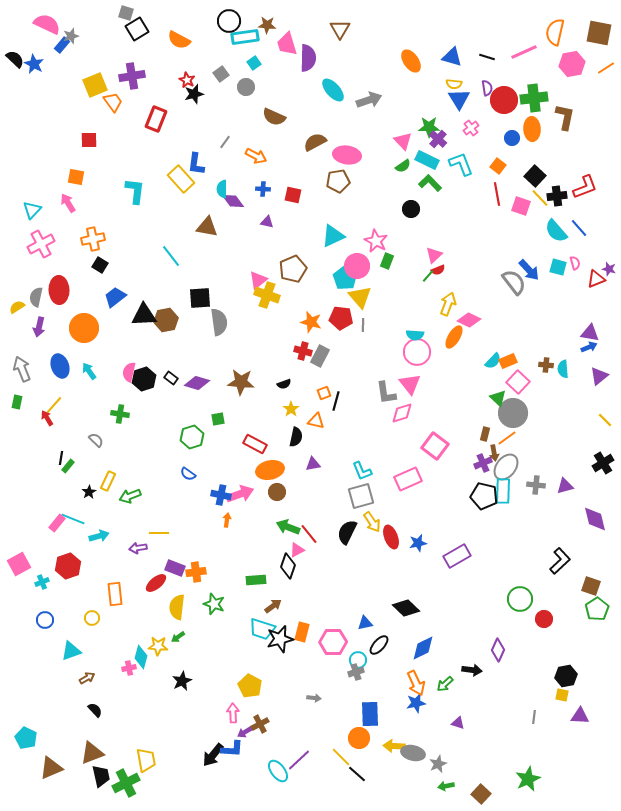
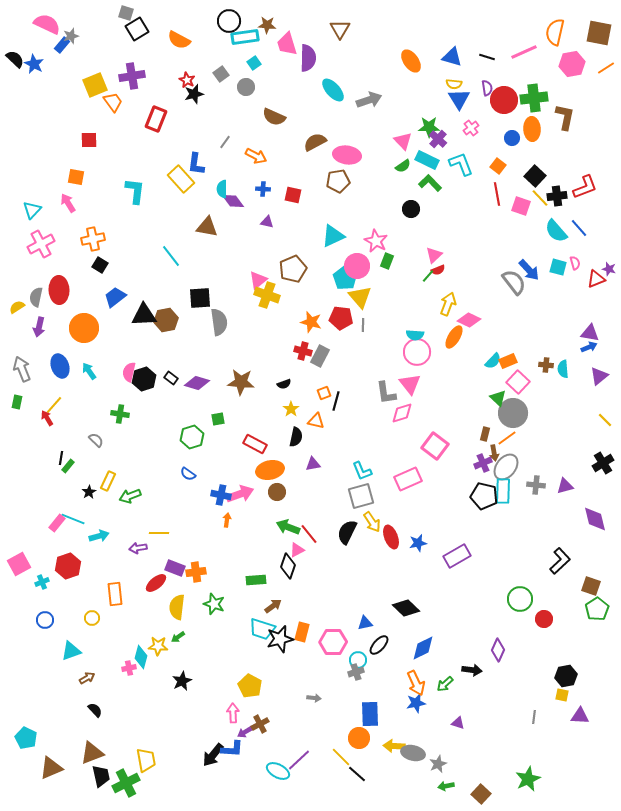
cyan ellipse at (278, 771): rotated 25 degrees counterclockwise
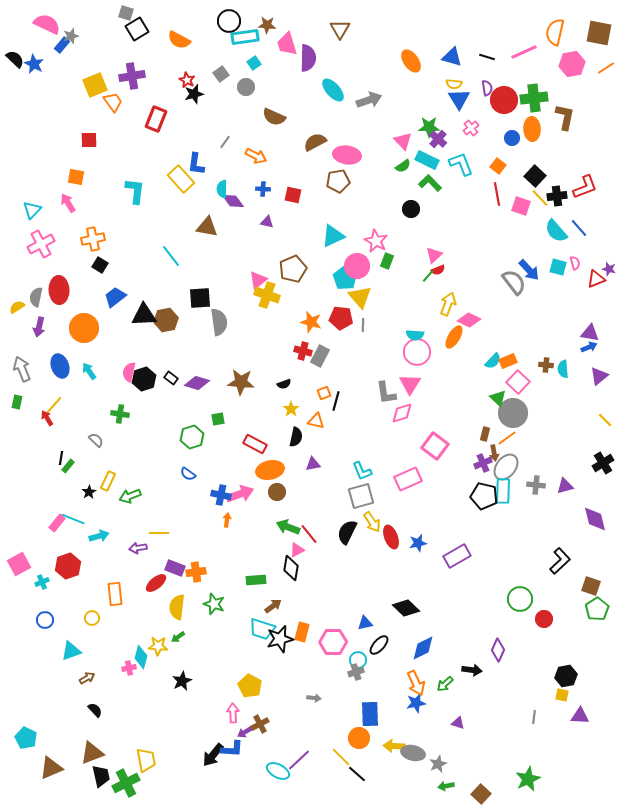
pink triangle at (410, 384): rotated 10 degrees clockwise
black diamond at (288, 566): moved 3 px right, 2 px down; rotated 10 degrees counterclockwise
